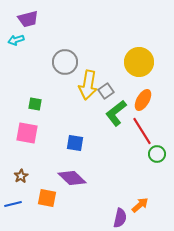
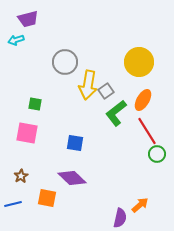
red line: moved 5 px right
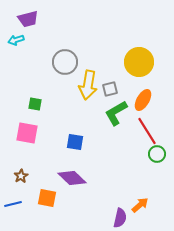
gray square: moved 4 px right, 2 px up; rotated 21 degrees clockwise
green L-shape: rotated 8 degrees clockwise
blue square: moved 1 px up
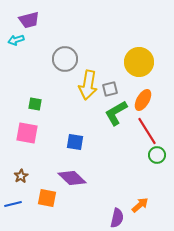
purple trapezoid: moved 1 px right, 1 px down
gray circle: moved 3 px up
green circle: moved 1 px down
purple semicircle: moved 3 px left
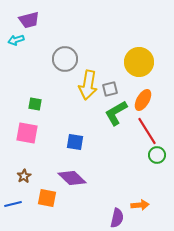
brown star: moved 3 px right
orange arrow: rotated 36 degrees clockwise
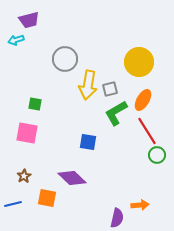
blue square: moved 13 px right
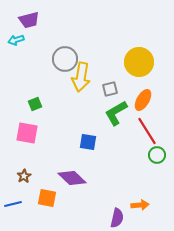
yellow arrow: moved 7 px left, 8 px up
green square: rotated 32 degrees counterclockwise
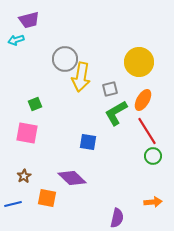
green circle: moved 4 px left, 1 px down
orange arrow: moved 13 px right, 3 px up
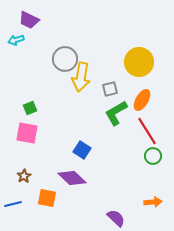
purple trapezoid: rotated 40 degrees clockwise
orange ellipse: moved 1 px left
green square: moved 5 px left, 4 px down
blue square: moved 6 px left, 8 px down; rotated 24 degrees clockwise
purple semicircle: moved 1 px left; rotated 60 degrees counterclockwise
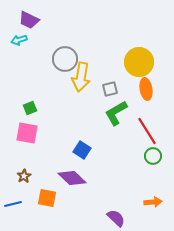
cyan arrow: moved 3 px right
orange ellipse: moved 4 px right, 11 px up; rotated 40 degrees counterclockwise
